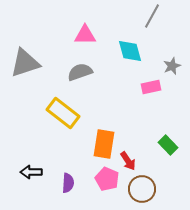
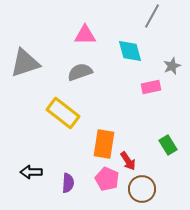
green rectangle: rotated 12 degrees clockwise
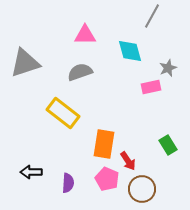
gray star: moved 4 px left, 2 px down
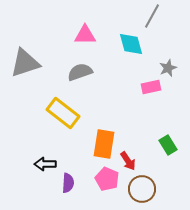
cyan diamond: moved 1 px right, 7 px up
black arrow: moved 14 px right, 8 px up
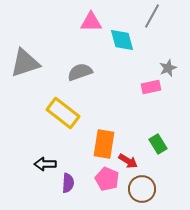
pink triangle: moved 6 px right, 13 px up
cyan diamond: moved 9 px left, 4 px up
green rectangle: moved 10 px left, 1 px up
red arrow: rotated 24 degrees counterclockwise
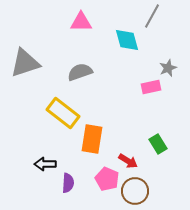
pink triangle: moved 10 px left
cyan diamond: moved 5 px right
orange rectangle: moved 12 px left, 5 px up
brown circle: moved 7 px left, 2 px down
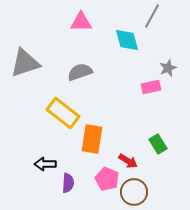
brown circle: moved 1 px left, 1 px down
